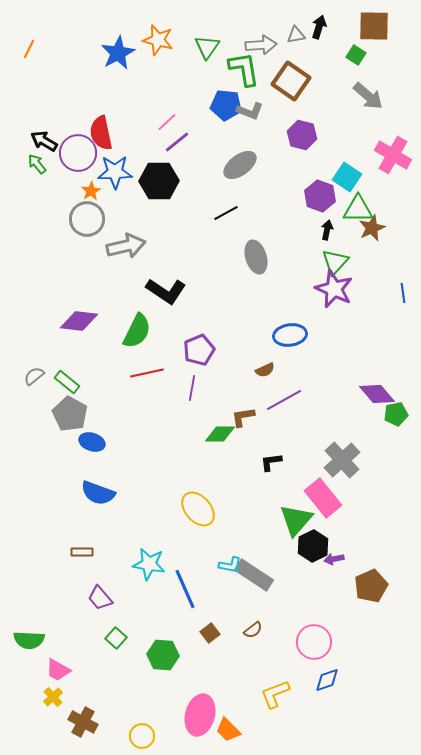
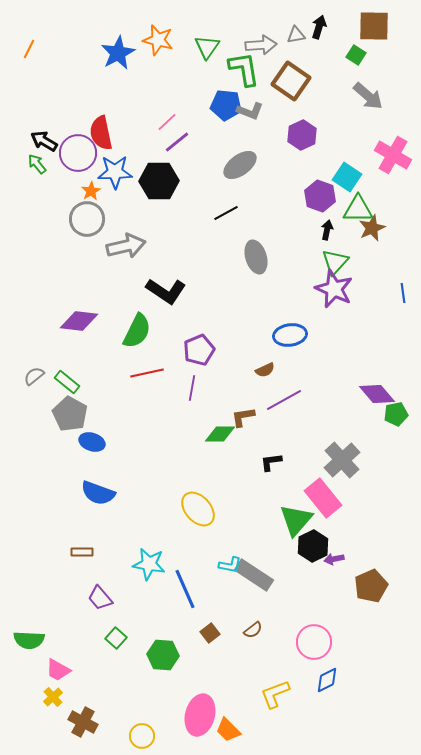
purple hexagon at (302, 135): rotated 20 degrees clockwise
blue diamond at (327, 680): rotated 8 degrees counterclockwise
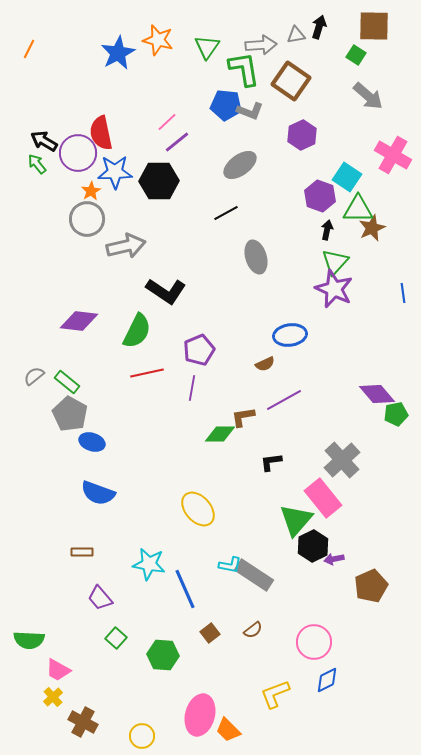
brown semicircle at (265, 370): moved 6 px up
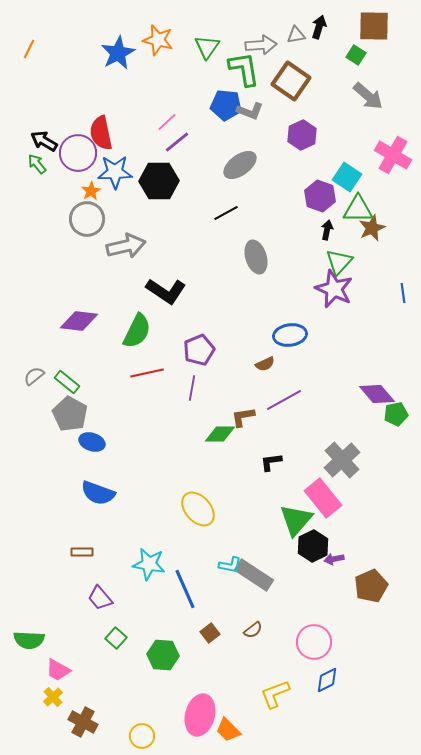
green triangle at (335, 262): moved 4 px right
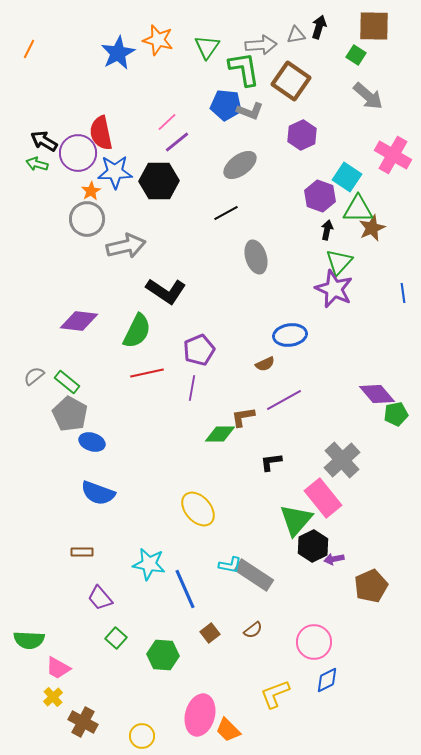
green arrow at (37, 164): rotated 35 degrees counterclockwise
pink trapezoid at (58, 670): moved 2 px up
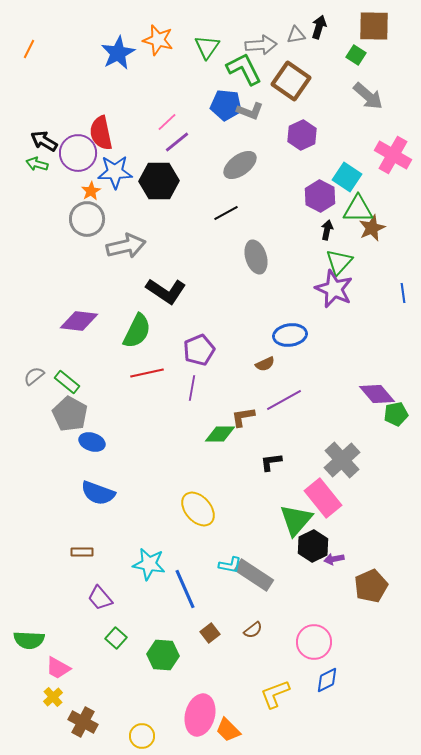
green L-shape at (244, 69): rotated 18 degrees counterclockwise
purple hexagon at (320, 196): rotated 8 degrees clockwise
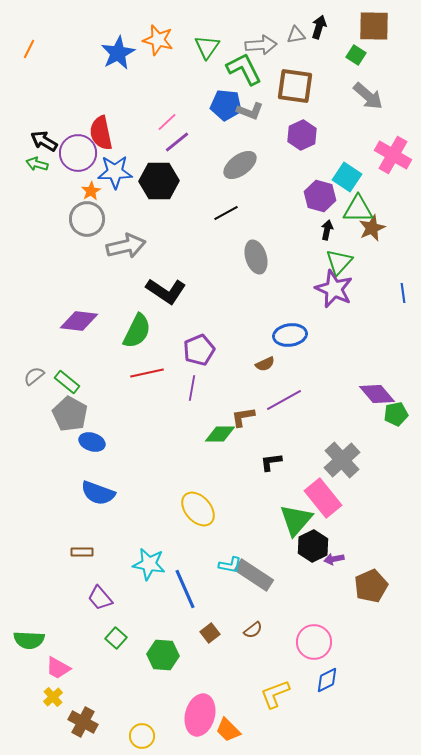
brown square at (291, 81): moved 4 px right, 5 px down; rotated 27 degrees counterclockwise
purple hexagon at (320, 196): rotated 12 degrees counterclockwise
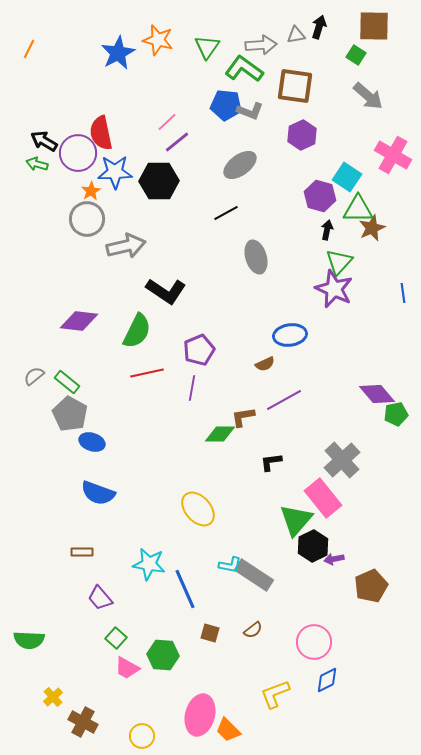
green L-shape at (244, 69): rotated 27 degrees counterclockwise
brown square at (210, 633): rotated 36 degrees counterclockwise
pink trapezoid at (58, 668): moved 69 px right
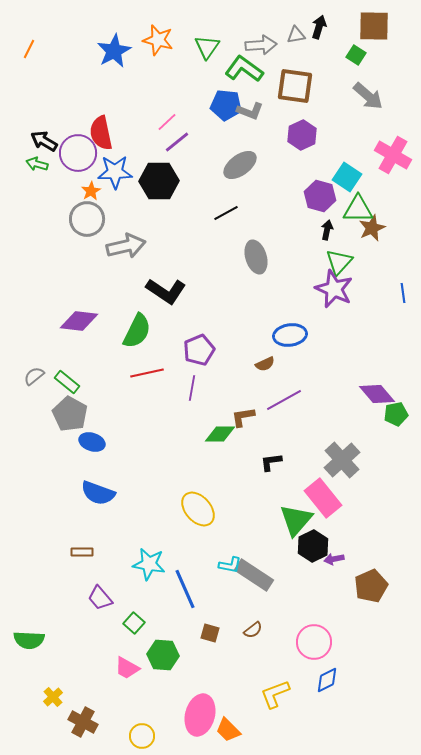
blue star at (118, 53): moved 4 px left, 2 px up
green square at (116, 638): moved 18 px right, 15 px up
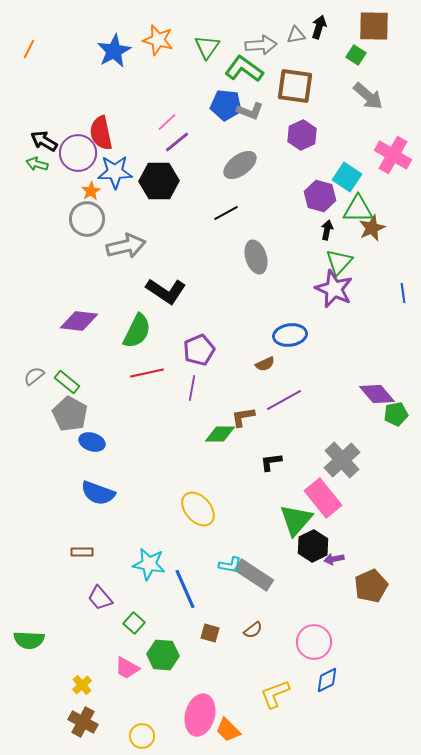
yellow cross at (53, 697): moved 29 px right, 12 px up
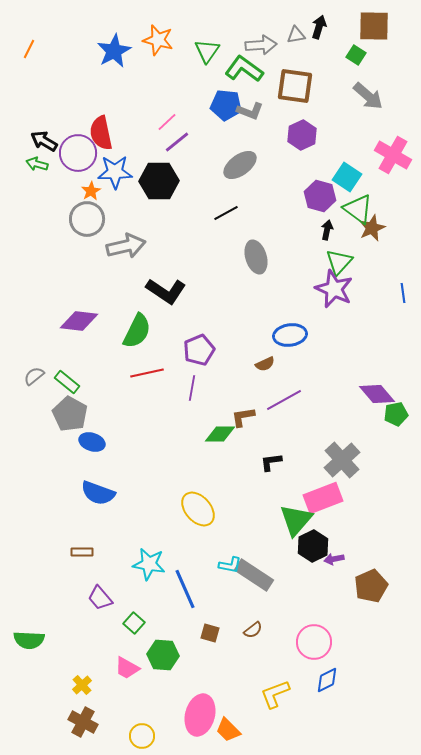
green triangle at (207, 47): moved 4 px down
green triangle at (358, 209): rotated 36 degrees clockwise
pink rectangle at (323, 498): rotated 72 degrees counterclockwise
